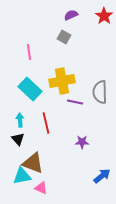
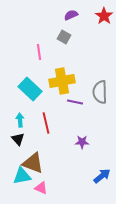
pink line: moved 10 px right
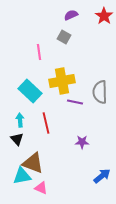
cyan rectangle: moved 2 px down
black triangle: moved 1 px left
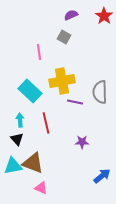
cyan triangle: moved 9 px left, 10 px up
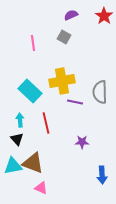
pink line: moved 6 px left, 9 px up
blue arrow: moved 1 px up; rotated 126 degrees clockwise
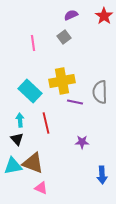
gray square: rotated 24 degrees clockwise
